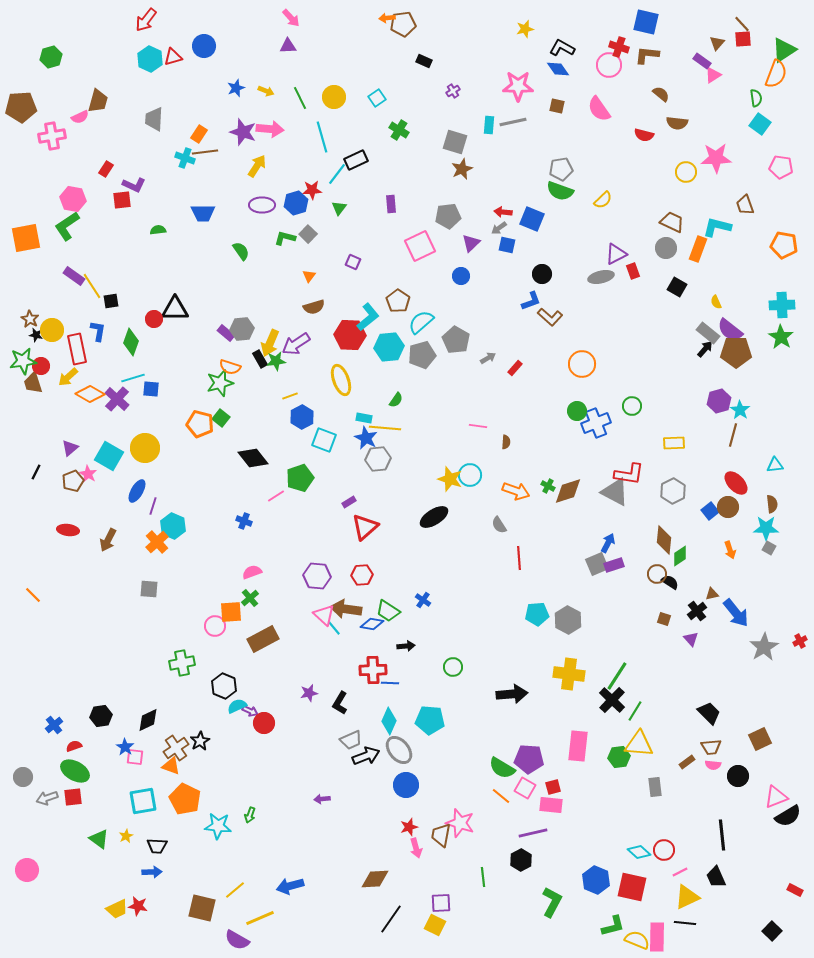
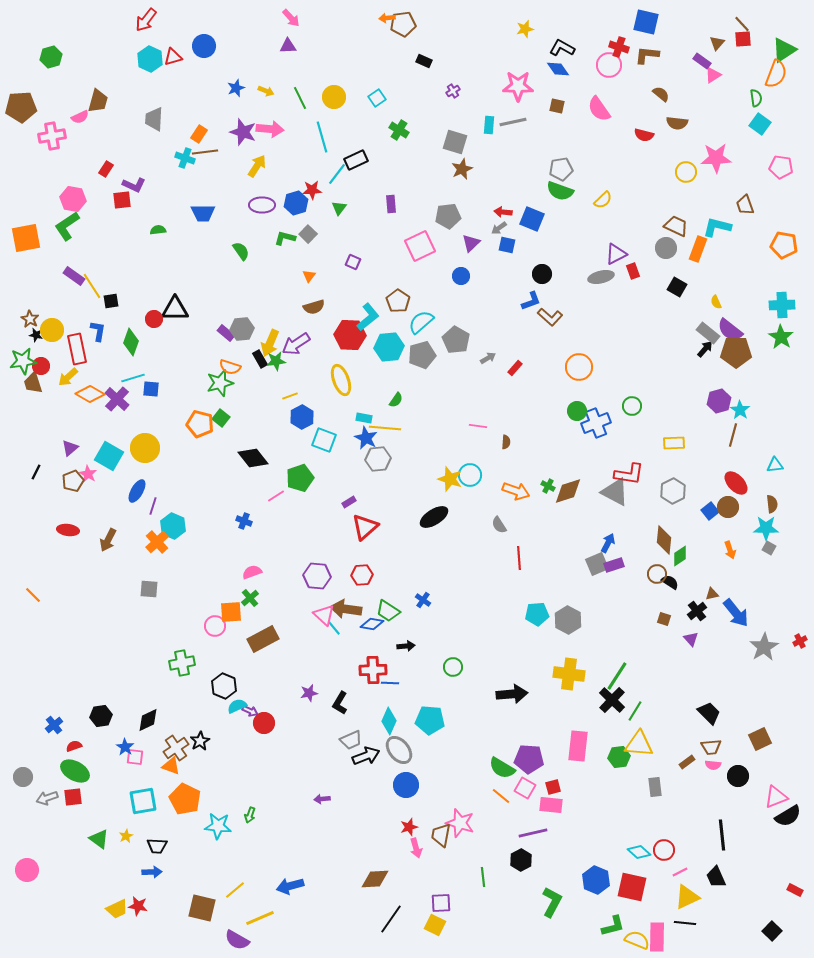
brown trapezoid at (672, 222): moved 4 px right, 4 px down
orange circle at (582, 364): moved 3 px left, 3 px down
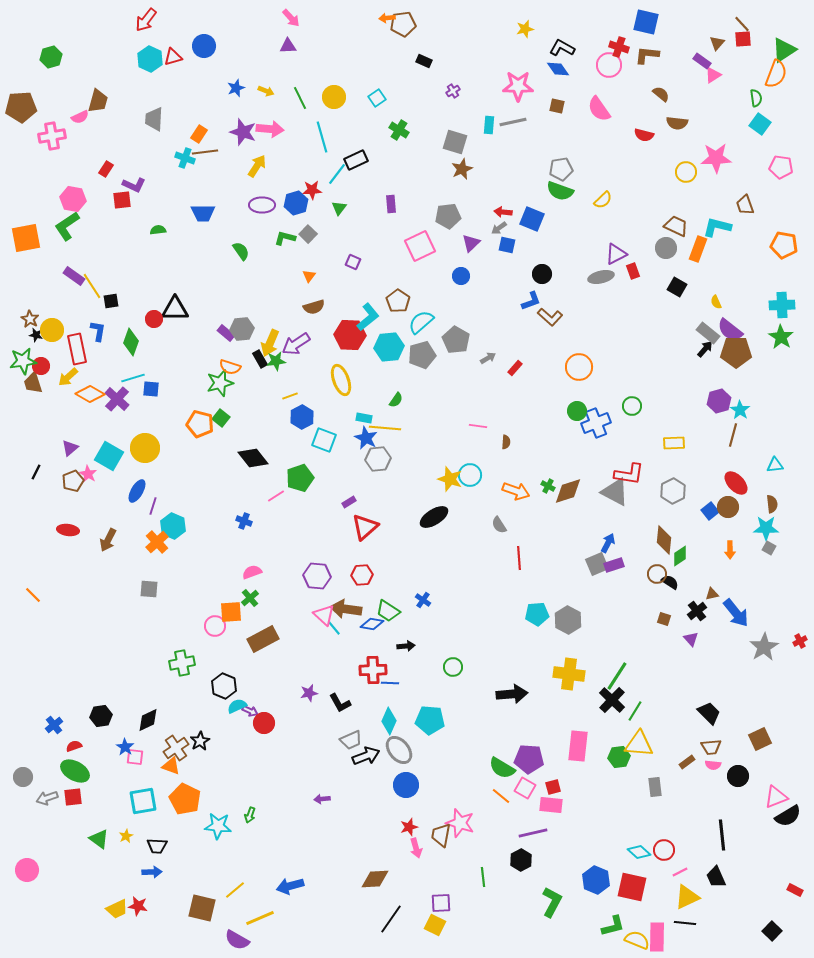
orange arrow at (730, 550): rotated 18 degrees clockwise
black L-shape at (340, 703): rotated 60 degrees counterclockwise
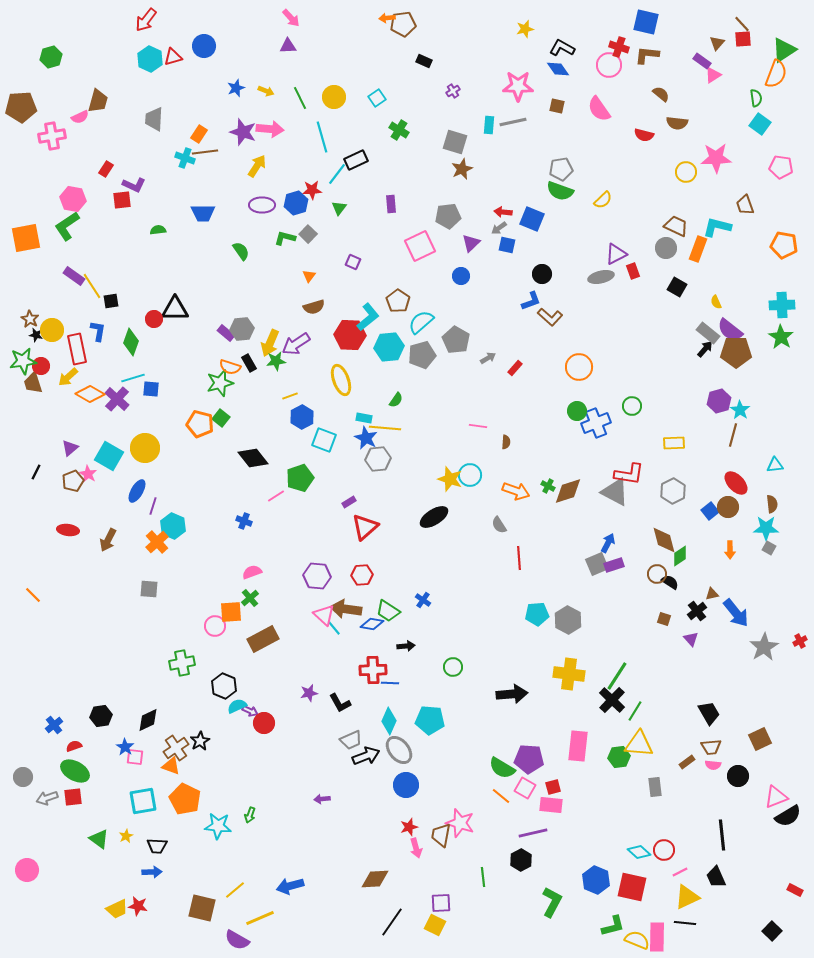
black rectangle at (260, 359): moved 11 px left, 4 px down
brown diamond at (664, 540): rotated 20 degrees counterclockwise
black trapezoid at (709, 713): rotated 15 degrees clockwise
black line at (391, 919): moved 1 px right, 3 px down
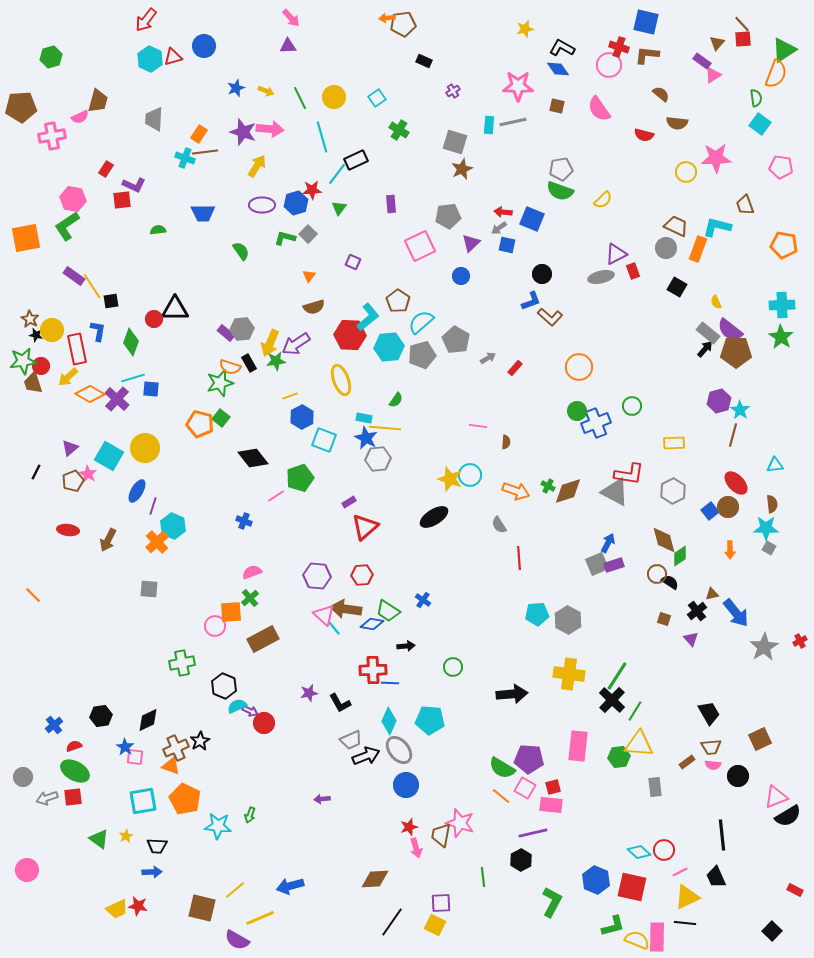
brown cross at (176, 748): rotated 10 degrees clockwise
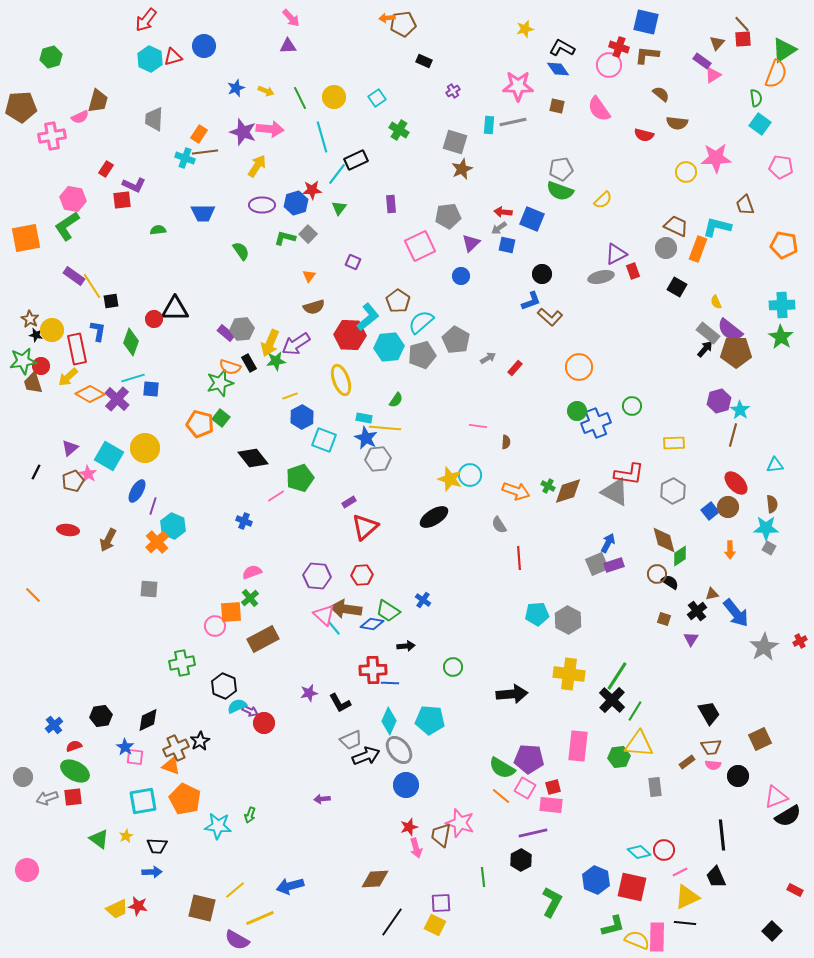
purple triangle at (691, 639): rotated 14 degrees clockwise
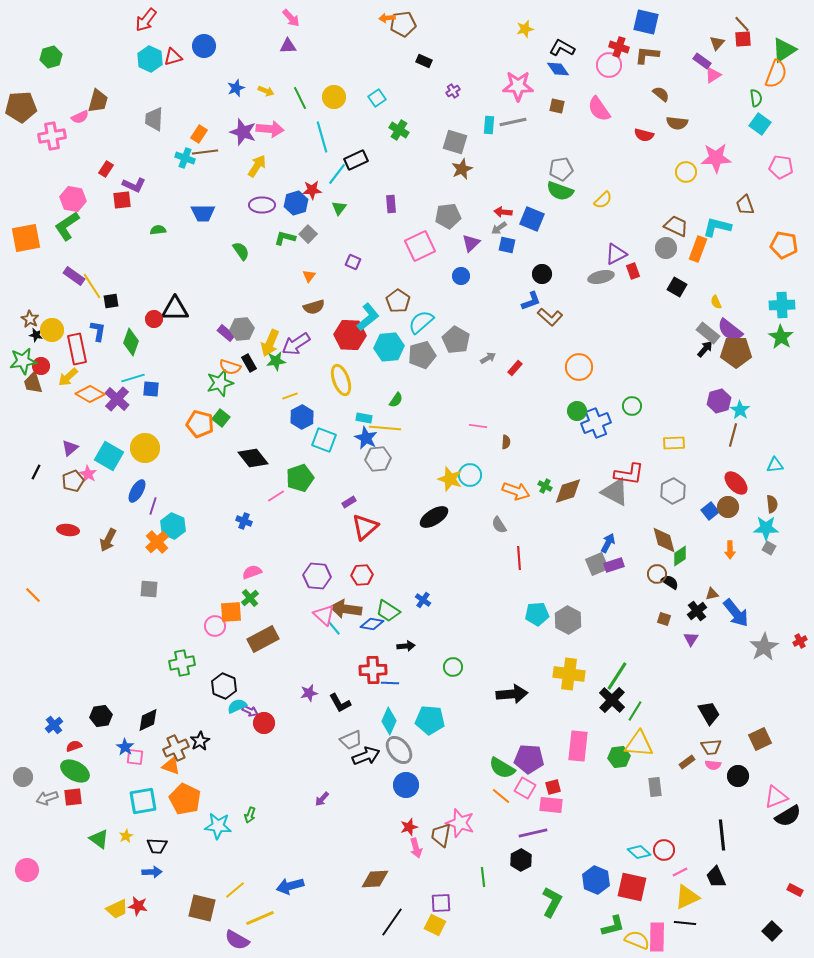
green cross at (548, 486): moved 3 px left
purple arrow at (322, 799): rotated 42 degrees counterclockwise
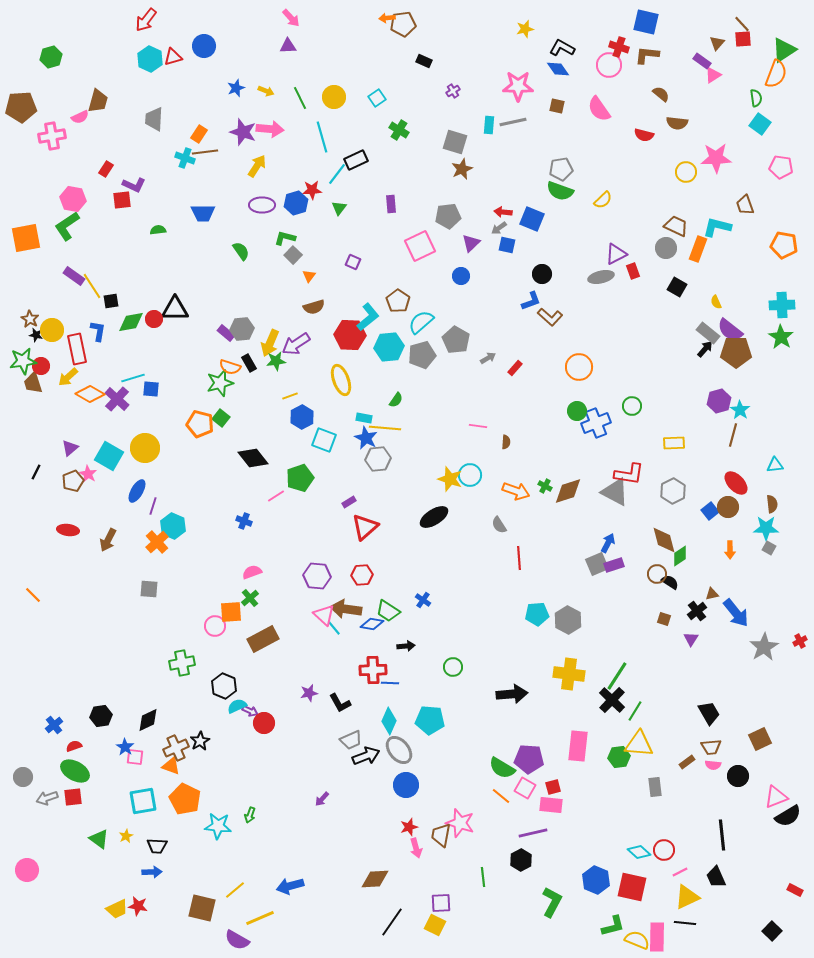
gray square at (308, 234): moved 15 px left, 21 px down
green diamond at (131, 342): moved 20 px up; rotated 60 degrees clockwise
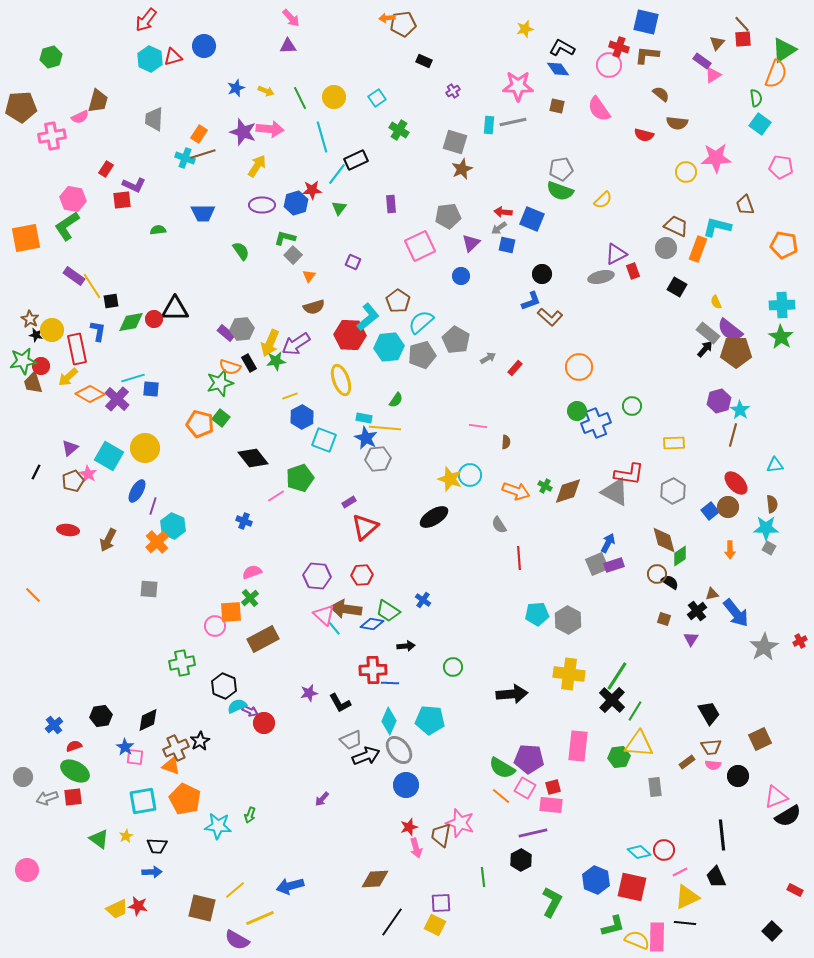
brown line at (205, 152): moved 2 px left, 2 px down; rotated 10 degrees counterclockwise
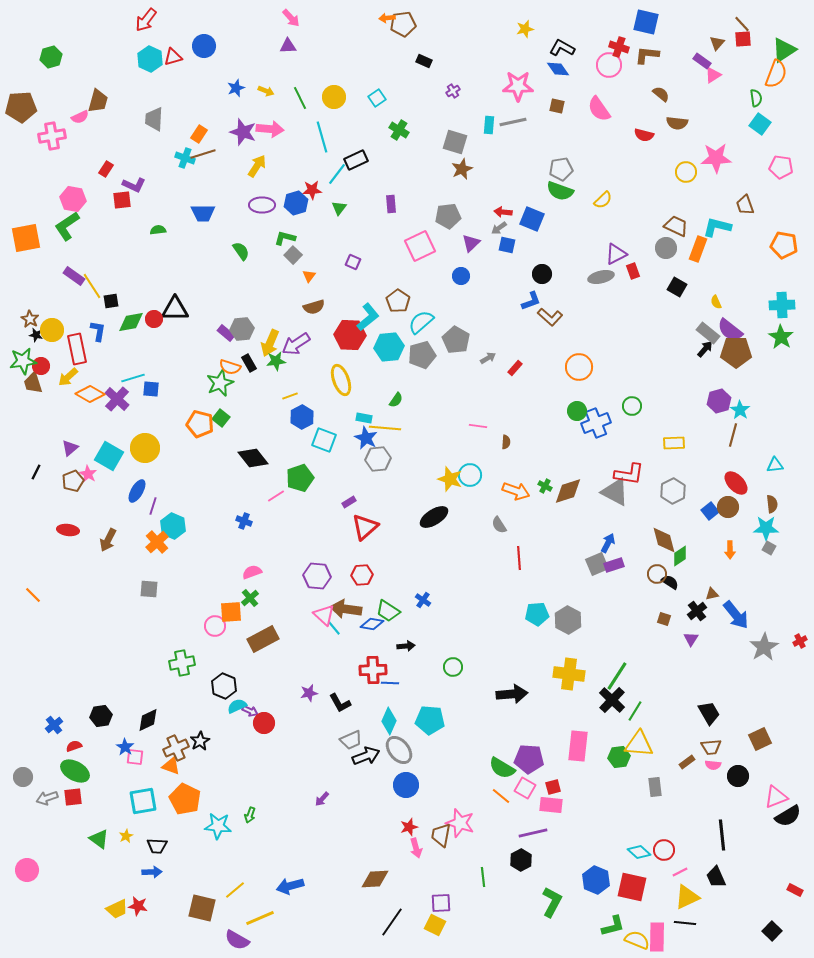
green star at (220, 383): rotated 8 degrees counterclockwise
blue arrow at (736, 613): moved 2 px down
